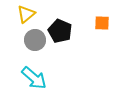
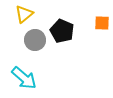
yellow triangle: moved 2 px left
black pentagon: moved 2 px right
cyan arrow: moved 10 px left
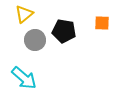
black pentagon: moved 2 px right; rotated 15 degrees counterclockwise
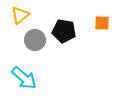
yellow triangle: moved 4 px left, 1 px down
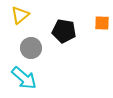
gray circle: moved 4 px left, 8 px down
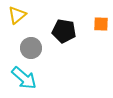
yellow triangle: moved 3 px left
orange square: moved 1 px left, 1 px down
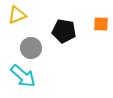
yellow triangle: rotated 18 degrees clockwise
cyan arrow: moved 1 px left, 2 px up
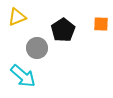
yellow triangle: moved 2 px down
black pentagon: moved 1 px left, 1 px up; rotated 30 degrees clockwise
gray circle: moved 6 px right
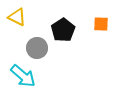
yellow triangle: rotated 48 degrees clockwise
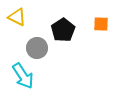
cyan arrow: rotated 16 degrees clockwise
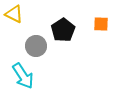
yellow triangle: moved 3 px left, 3 px up
gray circle: moved 1 px left, 2 px up
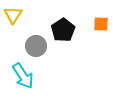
yellow triangle: moved 1 px left, 1 px down; rotated 36 degrees clockwise
